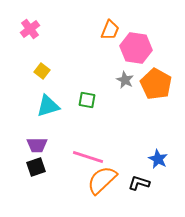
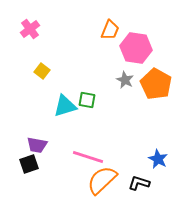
cyan triangle: moved 17 px right
purple trapezoid: rotated 10 degrees clockwise
black square: moved 7 px left, 3 px up
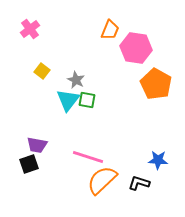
gray star: moved 49 px left
cyan triangle: moved 3 px right, 6 px up; rotated 35 degrees counterclockwise
blue star: moved 1 px down; rotated 24 degrees counterclockwise
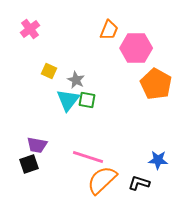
orange trapezoid: moved 1 px left
pink hexagon: rotated 8 degrees counterclockwise
yellow square: moved 7 px right; rotated 14 degrees counterclockwise
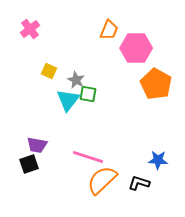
green square: moved 1 px right, 6 px up
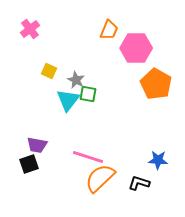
orange semicircle: moved 2 px left, 2 px up
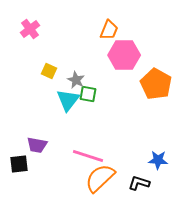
pink hexagon: moved 12 px left, 7 px down
pink line: moved 1 px up
black square: moved 10 px left; rotated 12 degrees clockwise
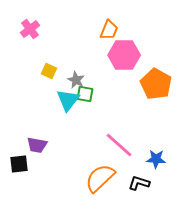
green square: moved 3 px left
pink line: moved 31 px right, 11 px up; rotated 24 degrees clockwise
blue star: moved 2 px left, 1 px up
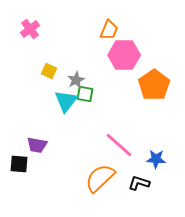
gray star: rotated 18 degrees clockwise
orange pentagon: moved 2 px left, 1 px down; rotated 8 degrees clockwise
cyan triangle: moved 2 px left, 1 px down
black square: rotated 12 degrees clockwise
